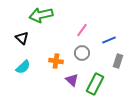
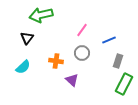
black triangle: moved 5 px right; rotated 24 degrees clockwise
green rectangle: moved 29 px right
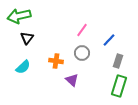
green arrow: moved 22 px left, 1 px down
blue line: rotated 24 degrees counterclockwise
green rectangle: moved 5 px left, 2 px down; rotated 10 degrees counterclockwise
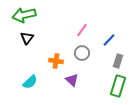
green arrow: moved 5 px right, 1 px up
cyan semicircle: moved 7 px right, 15 px down
green rectangle: moved 1 px left
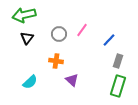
gray circle: moved 23 px left, 19 px up
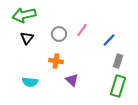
cyan semicircle: rotated 49 degrees clockwise
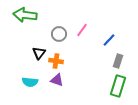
green arrow: moved 1 px right; rotated 20 degrees clockwise
black triangle: moved 12 px right, 15 px down
purple triangle: moved 15 px left; rotated 24 degrees counterclockwise
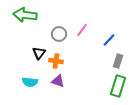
purple triangle: moved 1 px right, 1 px down
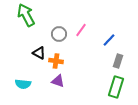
green arrow: moved 1 px right; rotated 55 degrees clockwise
pink line: moved 1 px left
black triangle: rotated 40 degrees counterclockwise
cyan semicircle: moved 7 px left, 2 px down
green rectangle: moved 2 px left, 1 px down
